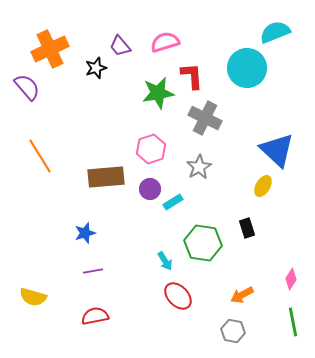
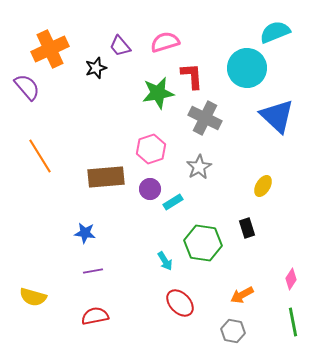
blue triangle: moved 34 px up
blue star: rotated 25 degrees clockwise
red ellipse: moved 2 px right, 7 px down
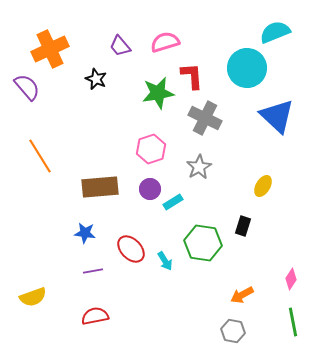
black star: moved 11 px down; rotated 30 degrees counterclockwise
brown rectangle: moved 6 px left, 10 px down
black rectangle: moved 4 px left, 2 px up; rotated 36 degrees clockwise
yellow semicircle: rotated 36 degrees counterclockwise
red ellipse: moved 49 px left, 54 px up
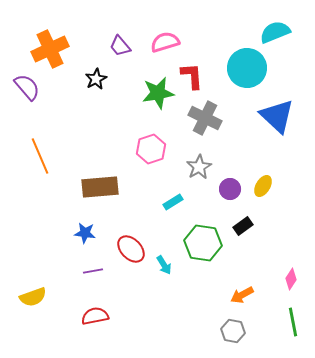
black star: rotated 20 degrees clockwise
orange line: rotated 9 degrees clockwise
purple circle: moved 80 px right
black rectangle: rotated 36 degrees clockwise
cyan arrow: moved 1 px left, 4 px down
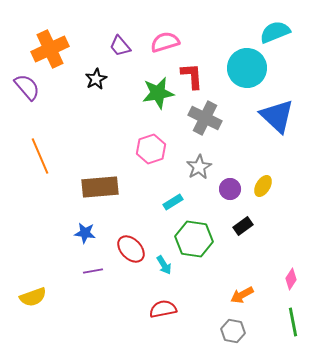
green hexagon: moved 9 px left, 4 px up
red semicircle: moved 68 px right, 7 px up
